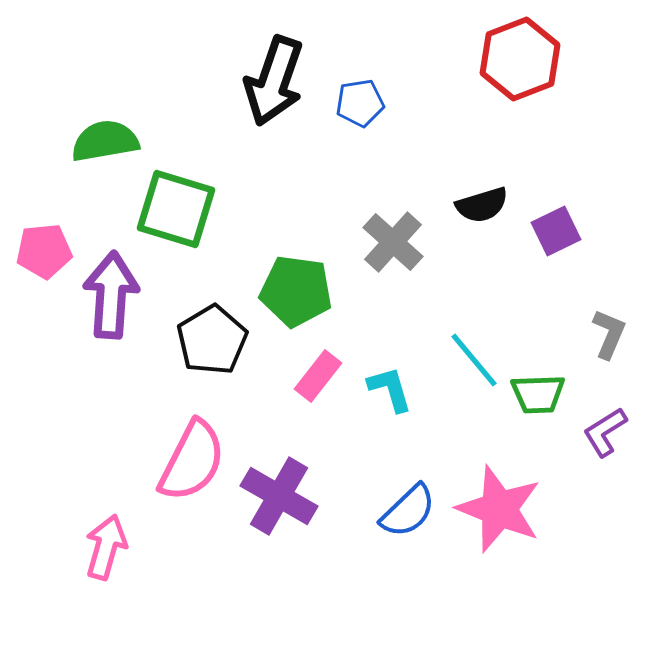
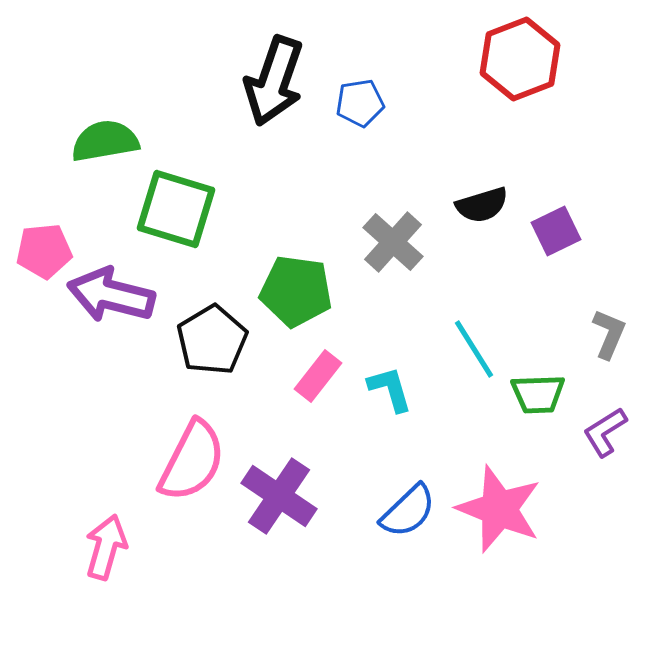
purple arrow: rotated 80 degrees counterclockwise
cyan line: moved 11 px up; rotated 8 degrees clockwise
purple cross: rotated 4 degrees clockwise
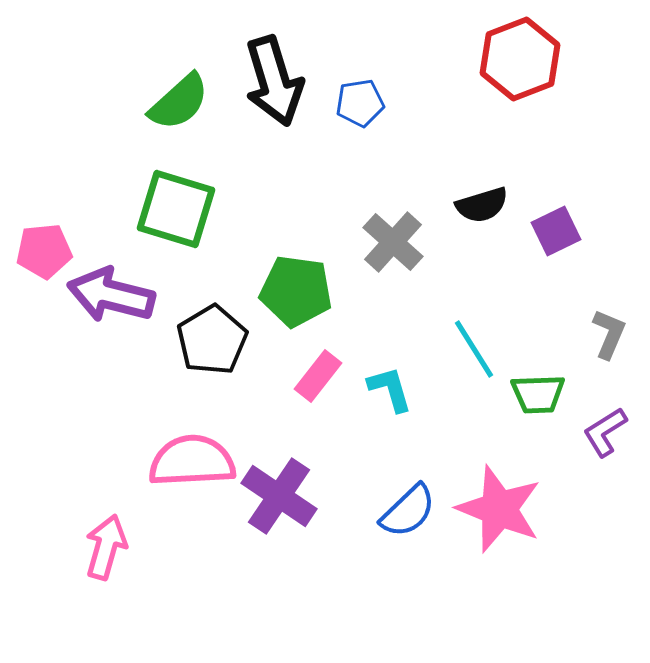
black arrow: rotated 36 degrees counterclockwise
green semicircle: moved 74 px right, 39 px up; rotated 148 degrees clockwise
pink semicircle: rotated 120 degrees counterclockwise
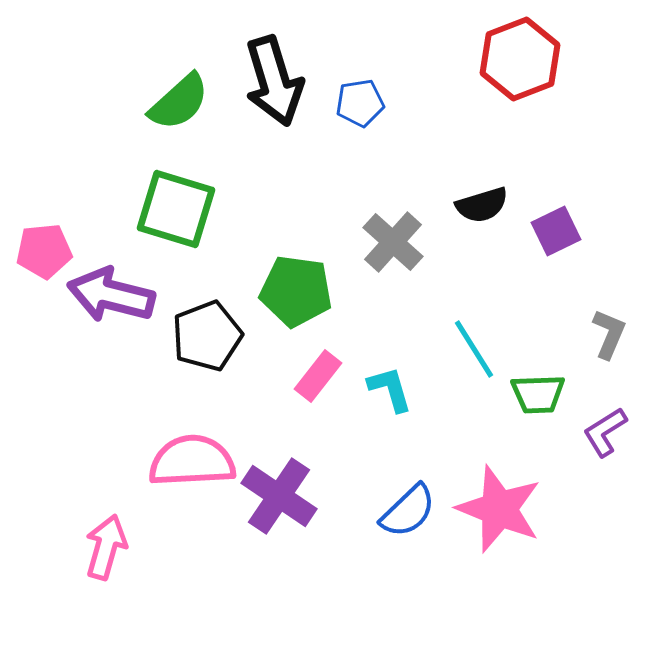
black pentagon: moved 5 px left, 4 px up; rotated 10 degrees clockwise
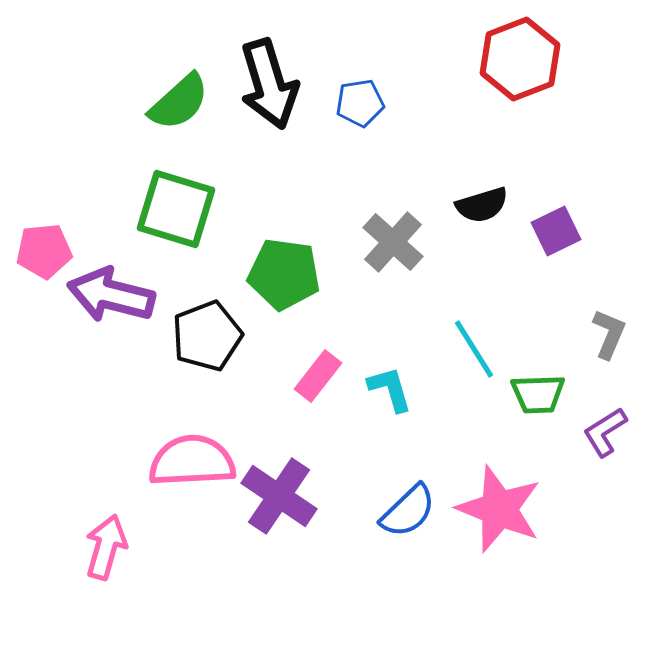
black arrow: moved 5 px left, 3 px down
green pentagon: moved 12 px left, 17 px up
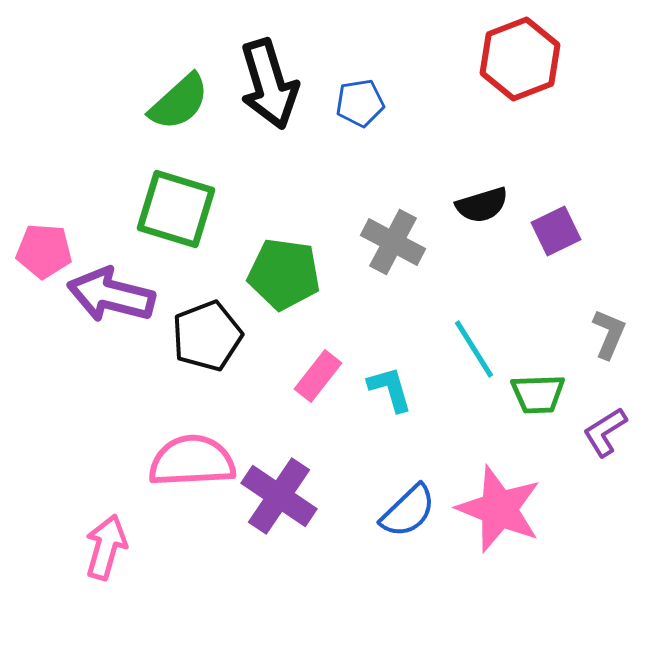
gray cross: rotated 14 degrees counterclockwise
pink pentagon: rotated 10 degrees clockwise
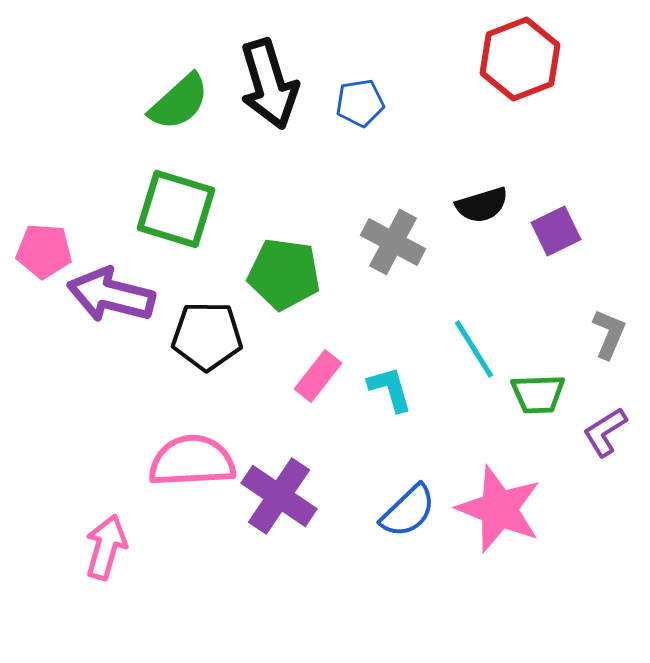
black pentagon: rotated 22 degrees clockwise
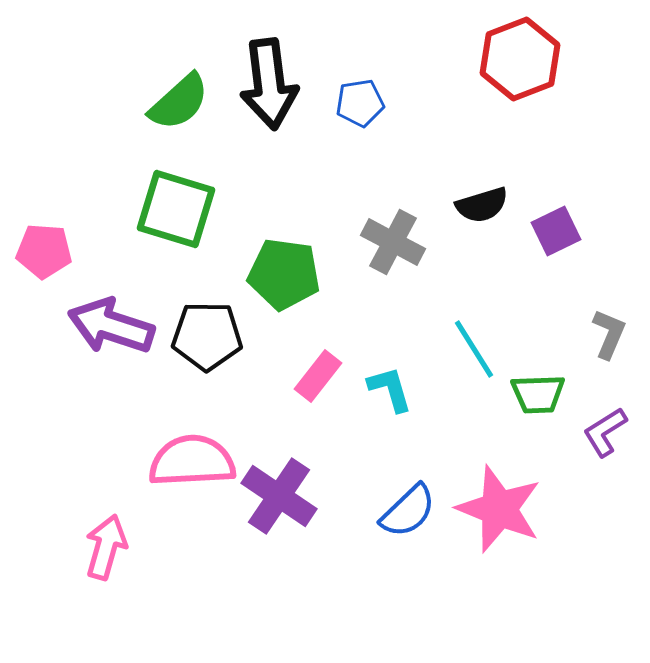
black arrow: rotated 10 degrees clockwise
purple arrow: moved 31 px down; rotated 4 degrees clockwise
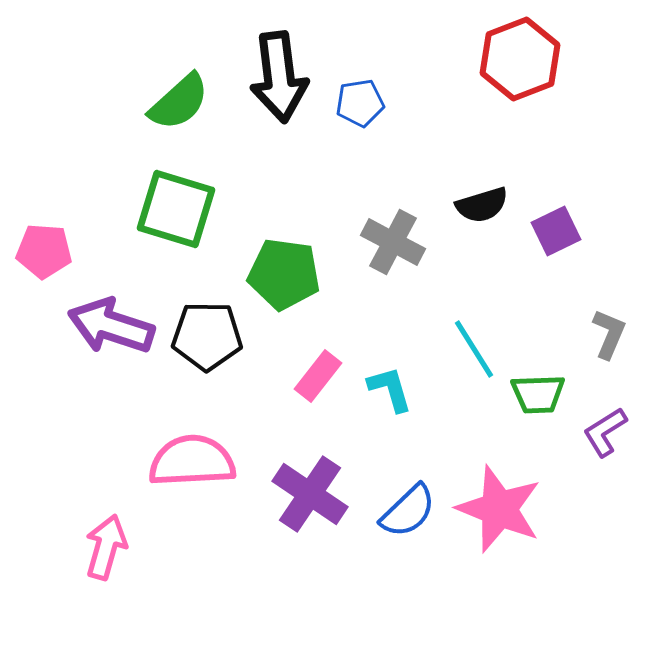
black arrow: moved 10 px right, 7 px up
purple cross: moved 31 px right, 2 px up
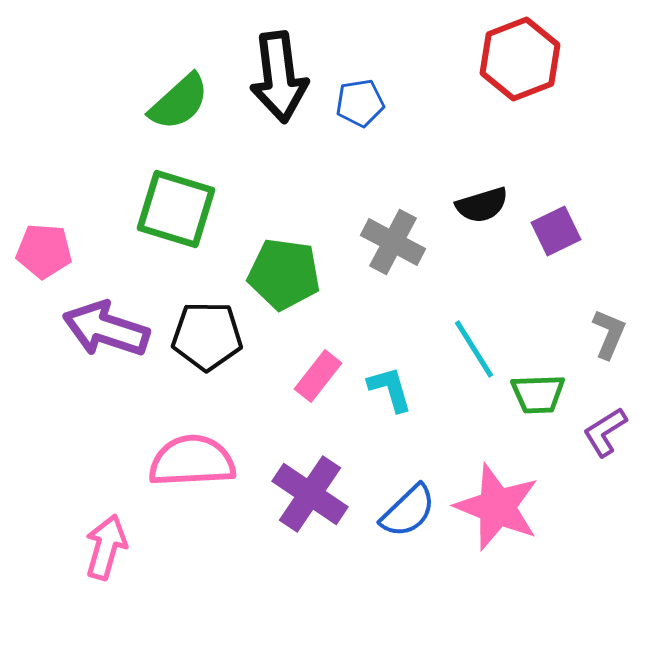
purple arrow: moved 5 px left, 3 px down
pink star: moved 2 px left, 2 px up
